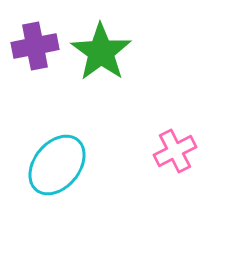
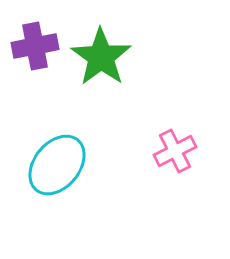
green star: moved 5 px down
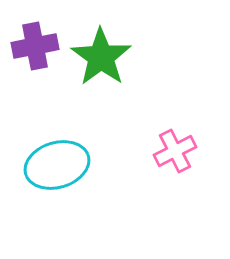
cyan ellipse: rotated 34 degrees clockwise
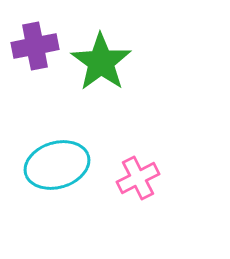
green star: moved 5 px down
pink cross: moved 37 px left, 27 px down
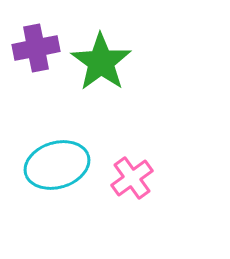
purple cross: moved 1 px right, 2 px down
pink cross: moved 6 px left; rotated 9 degrees counterclockwise
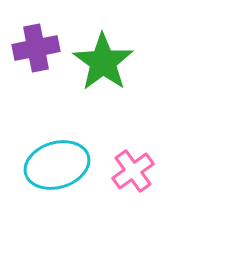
green star: moved 2 px right
pink cross: moved 1 px right, 7 px up
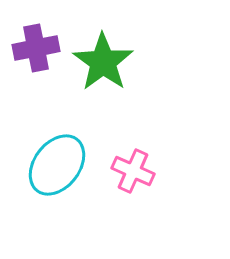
cyan ellipse: rotated 36 degrees counterclockwise
pink cross: rotated 30 degrees counterclockwise
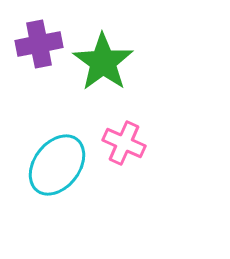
purple cross: moved 3 px right, 4 px up
pink cross: moved 9 px left, 28 px up
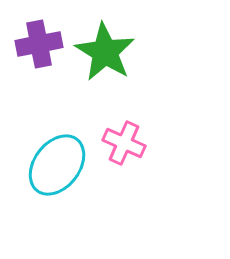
green star: moved 2 px right, 10 px up; rotated 4 degrees counterclockwise
